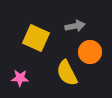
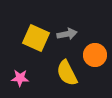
gray arrow: moved 8 px left, 8 px down
orange circle: moved 5 px right, 3 px down
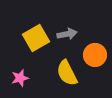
yellow square: rotated 36 degrees clockwise
pink star: rotated 18 degrees counterclockwise
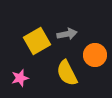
yellow square: moved 1 px right, 3 px down
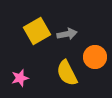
yellow square: moved 10 px up
orange circle: moved 2 px down
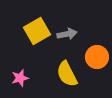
orange circle: moved 2 px right
yellow semicircle: moved 1 px down
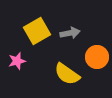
gray arrow: moved 3 px right, 1 px up
yellow semicircle: rotated 28 degrees counterclockwise
pink star: moved 3 px left, 17 px up
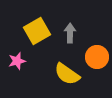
gray arrow: rotated 78 degrees counterclockwise
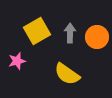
orange circle: moved 20 px up
